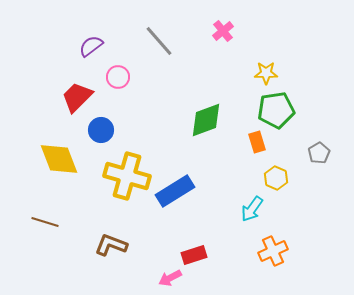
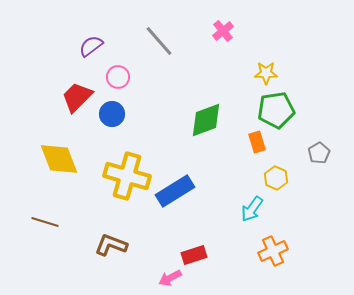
blue circle: moved 11 px right, 16 px up
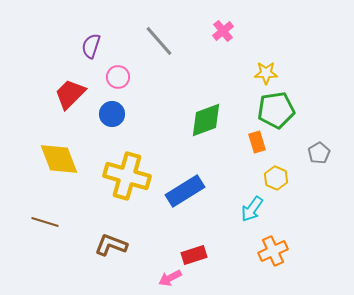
purple semicircle: rotated 35 degrees counterclockwise
red trapezoid: moved 7 px left, 3 px up
blue rectangle: moved 10 px right
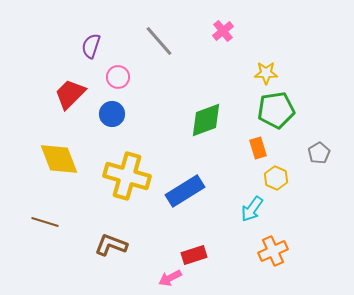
orange rectangle: moved 1 px right, 6 px down
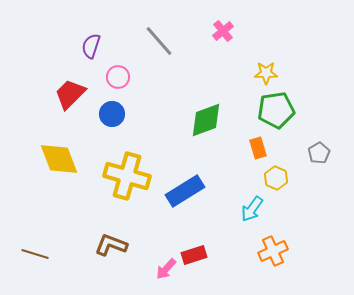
brown line: moved 10 px left, 32 px down
pink arrow: moved 4 px left, 9 px up; rotated 20 degrees counterclockwise
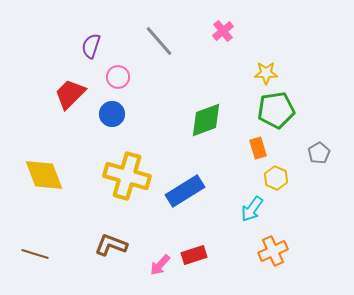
yellow diamond: moved 15 px left, 16 px down
pink arrow: moved 6 px left, 4 px up
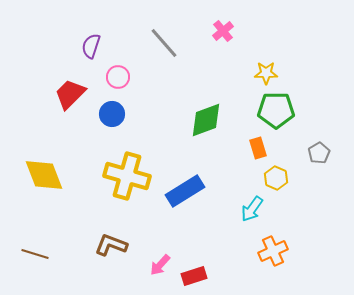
gray line: moved 5 px right, 2 px down
green pentagon: rotated 9 degrees clockwise
red rectangle: moved 21 px down
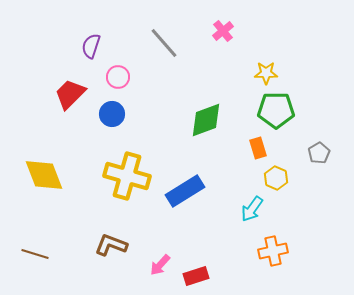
orange cross: rotated 12 degrees clockwise
red rectangle: moved 2 px right
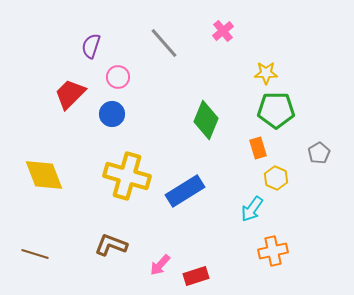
green diamond: rotated 48 degrees counterclockwise
